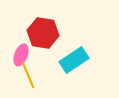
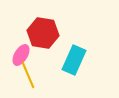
pink ellipse: rotated 10 degrees clockwise
cyan rectangle: rotated 32 degrees counterclockwise
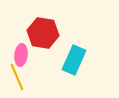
pink ellipse: rotated 25 degrees counterclockwise
yellow line: moved 11 px left, 2 px down
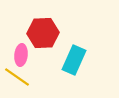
red hexagon: rotated 12 degrees counterclockwise
yellow line: rotated 32 degrees counterclockwise
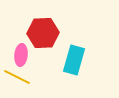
cyan rectangle: rotated 8 degrees counterclockwise
yellow line: rotated 8 degrees counterclockwise
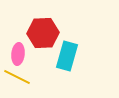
pink ellipse: moved 3 px left, 1 px up
cyan rectangle: moved 7 px left, 4 px up
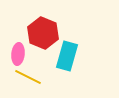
red hexagon: rotated 24 degrees clockwise
yellow line: moved 11 px right
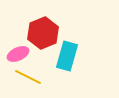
red hexagon: rotated 16 degrees clockwise
pink ellipse: rotated 60 degrees clockwise
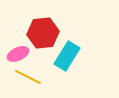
red hexagon: rotated 16 degrees clockwise
cyan rectangle: rotated 16 degrees clockwise
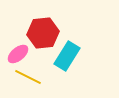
pink ellipse: rotated 15 degrees counterclockwise
